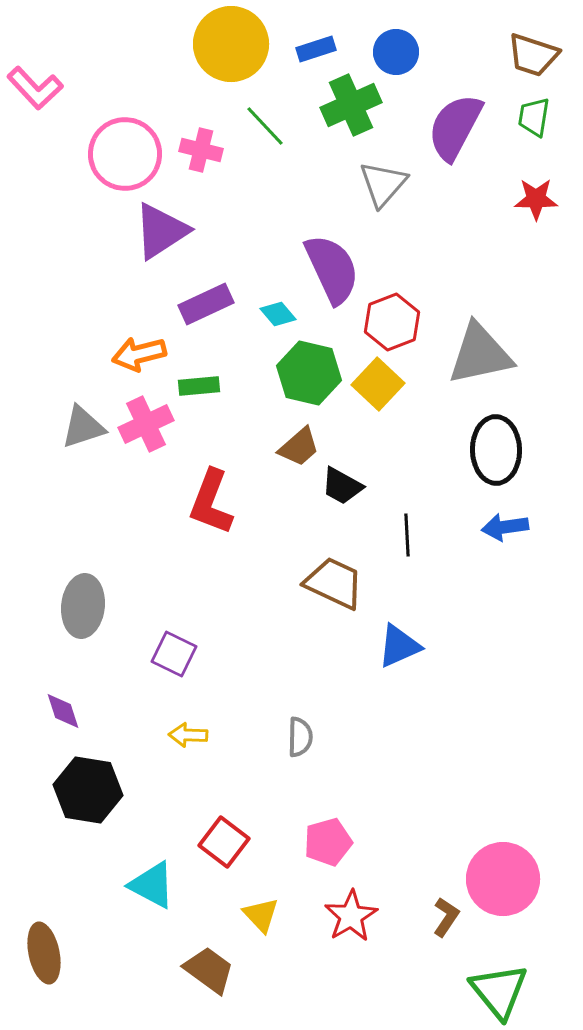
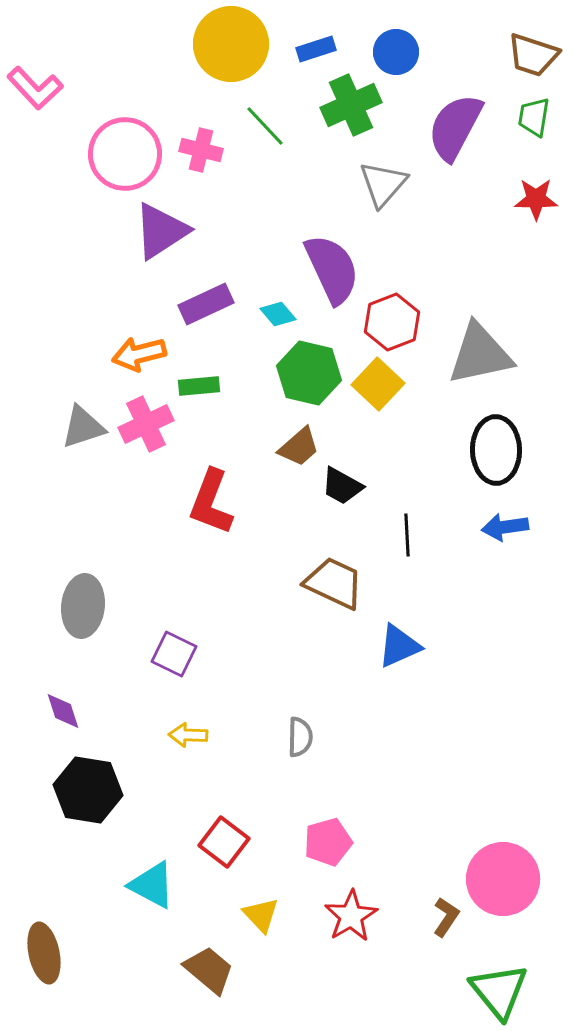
brown trapezoid at (209, 970): rotated 4 degrees clockwise
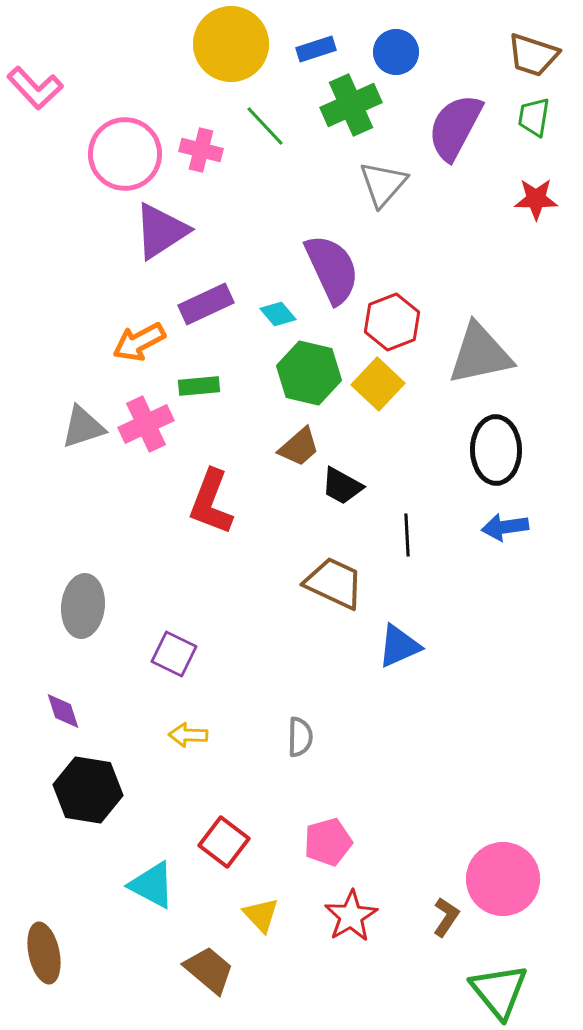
orange arrow at (139, 354): moved 12 px up; rotated 14 degrees counterclockwise
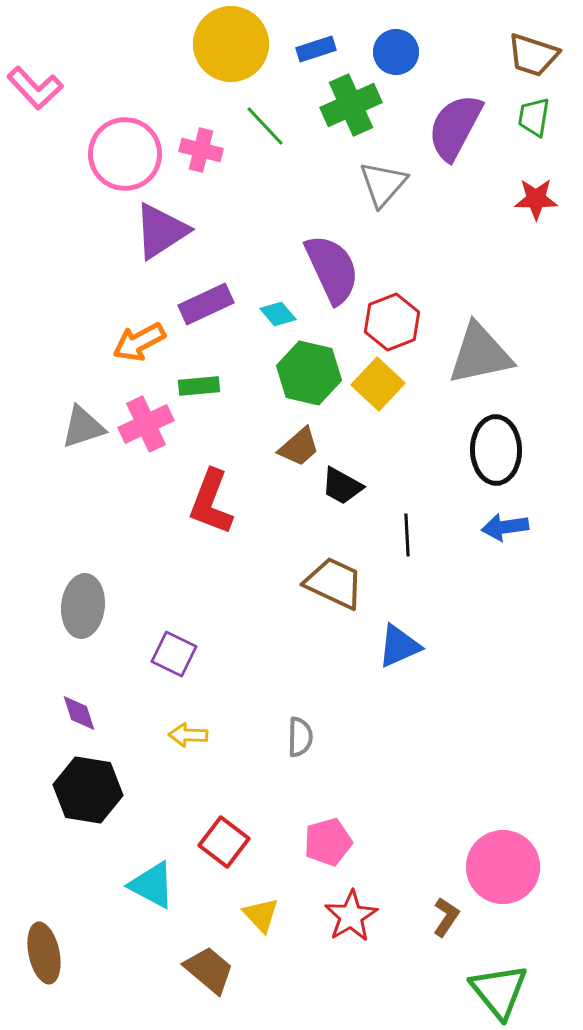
purple diamond at (63, 711): moved 16 px right, 2 px down
pink circle at (503, 879): moved 12 px up
